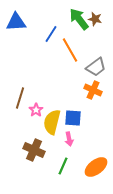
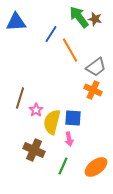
green arrow: moved 2 px up
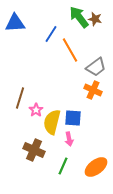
blue triangle: moved 1 px left, 1 px down
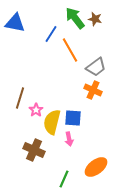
green arrow: moved 4 px left, 1 px down
blue triangle: rotated 15 degrees clockwise
green line: moved 1 px right, 13 px down
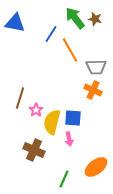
gray trapezoid: rotated 35 degrees clockwise
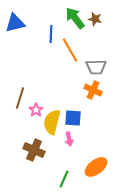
blue triangle: rotated 25 degrees counterclockwise
blue line: rotated 30 degrees counterclockwise
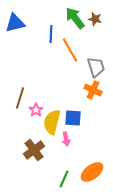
gray trapezoid: rotated 105 degrees counterclockwise
pink arrow: moved 3 px left
brown cross: rotated 30 degrees clockwise
orange ellipse: moved 4 px left, 5 px down
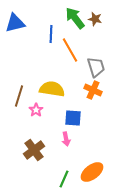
brown line: moved 1 px left, 2 px up
yellow semicircle: moved 33 px up; rotated 85 degrees clockwise
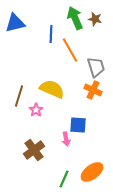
green arrow: rotated 15 degrees clockwise
yellow semicircle: rotated 15 degrees clockwise
blue square: moved 5 px right, 7 px down
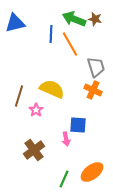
green arrow: moved 1 px left, 1 px down; rotated 45 degrees counterclockwise
orange line: moved 6 px up
